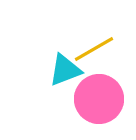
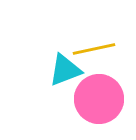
yellow line: rotated 18 degrees clockwise
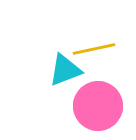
pink circle: moved 1 px left, 7 px down
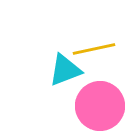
pink circle: moved 2 px right
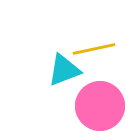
cyan triangle: moved 1 px left
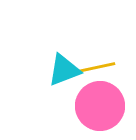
yellow line: moved 19 px down
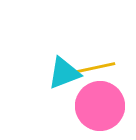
cyan triangle: moved 3 px down
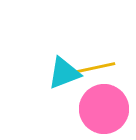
pink circle: moved 4 px right, 3 px down
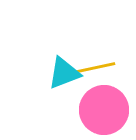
pink circle: moved 1 px down
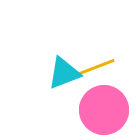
yellow line: rotated 9 degrees counterclockwise
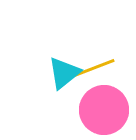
cyan triangle: rotated 18 degrees counterclockwise
